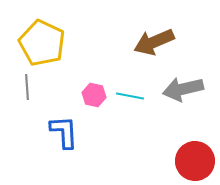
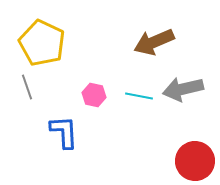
gray line: rotated 15 degrees counterclockwise
cyan line: moved 9 px right
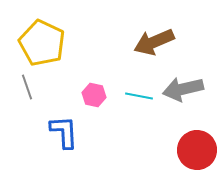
red circle: moved 2 px right, 11 px up
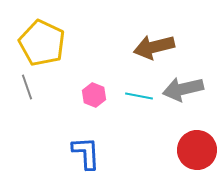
brown arrow: moved 5 px down; rotated 9 degrees clockwise
pink hexagon: rotated 10 degrees clockwise
blue L-shape: moved 22 px right, 21 px down
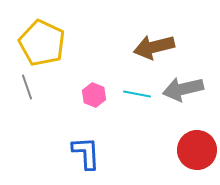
cyan line: moved 2 px left, 2 px up
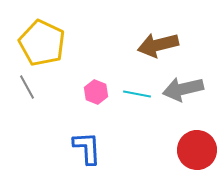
brown arrow: moved 4 px right, 2 px up
gray line: rotated 10 degrees counterclockwise
pink hexagon: moved 2 px right, 3 px up
blue L-shape: moved 1 px right, 5 px up
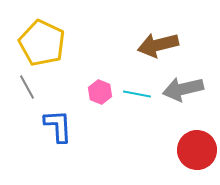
pink hexagon: moved 4 px right
blue L-shape: moved 29 px left, 22 px up
